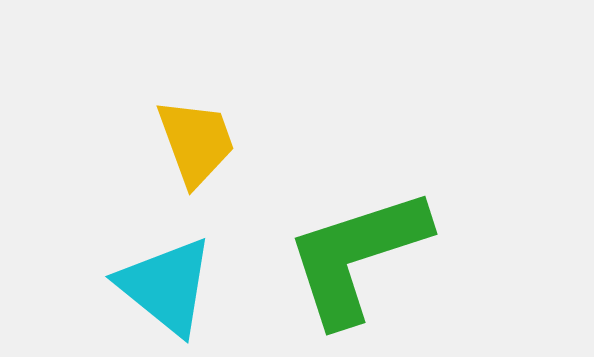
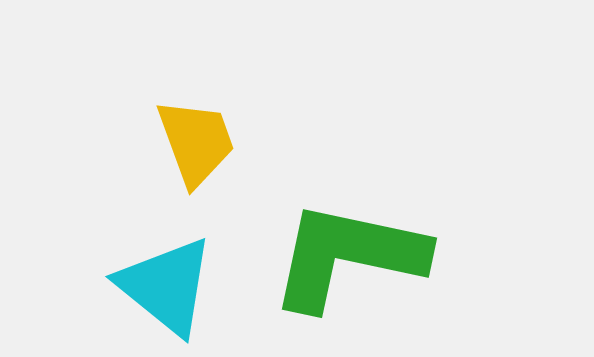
green L-shape: moved 9 px left; rotated 30 degrees clockwise
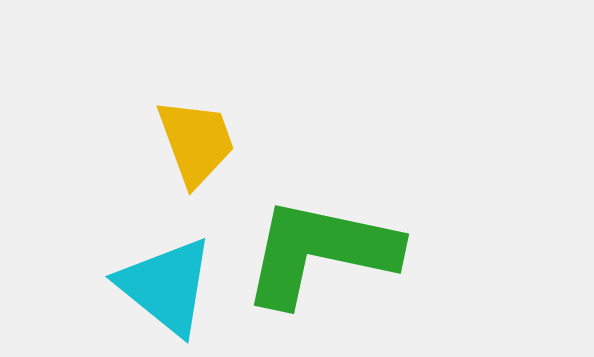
green L-shape: moved 28 px left, 4 px up
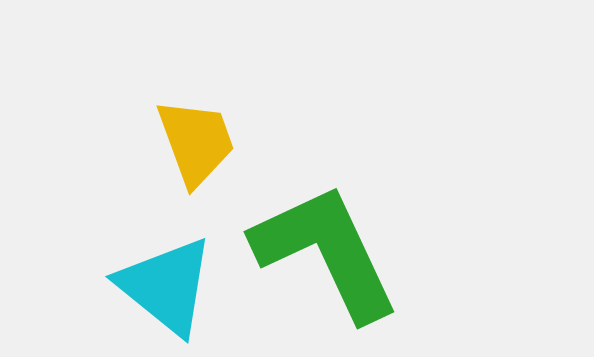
green L-shape: moved 6 px right; rotated 53 degrees clockwise
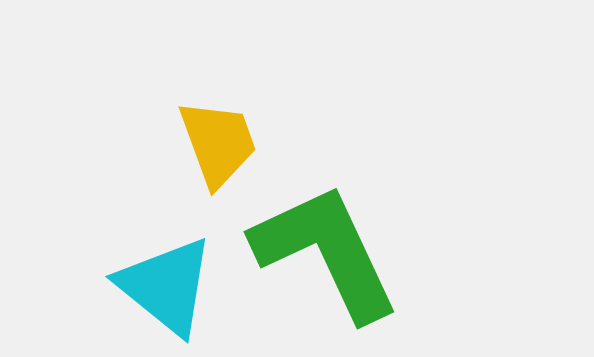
yellow trapezoid: moved 22 px right, 1 px down
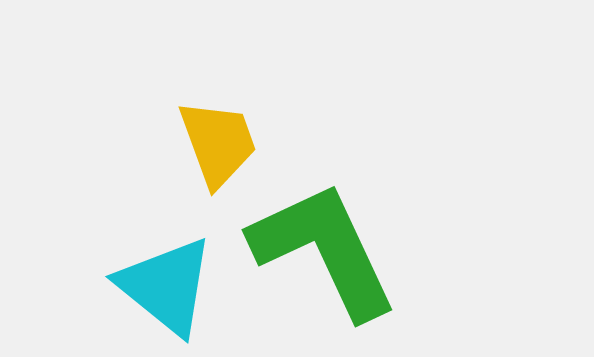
green L-shape: moved 2 px left, 2 px up
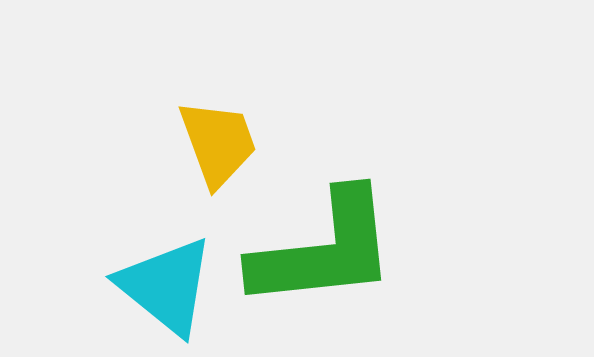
green L-shape: rotated 109 degrees clockwise
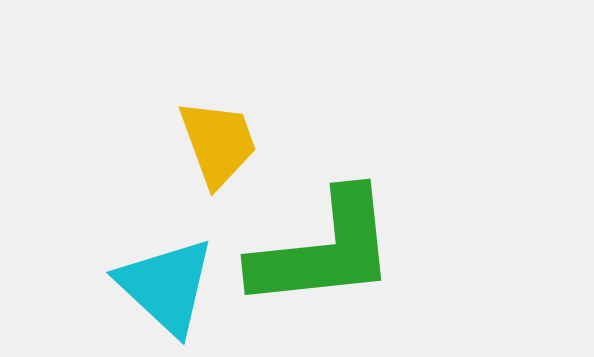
cyan triangle: rotated 4 degrees clockwise
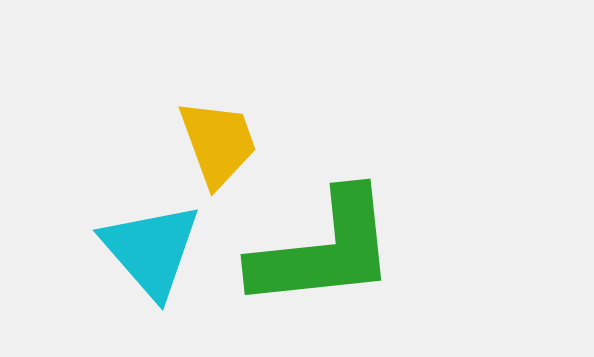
cyan triangle: moved 15 px left, 36 px up; rotated 6 degrees clockwise
